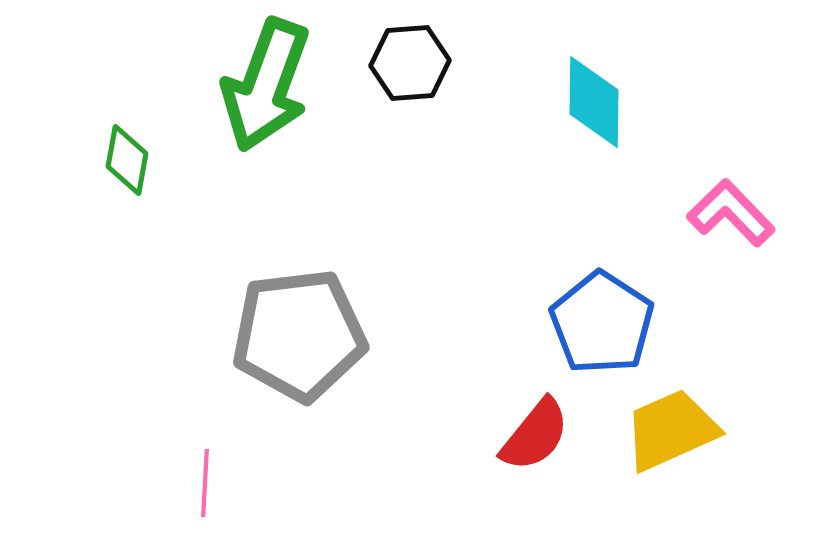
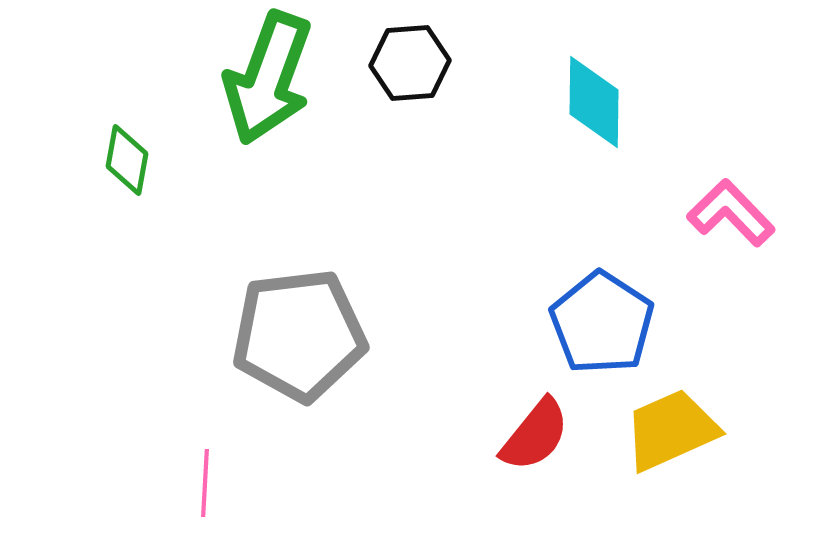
green arrow: moved 2 px right, 7 px up
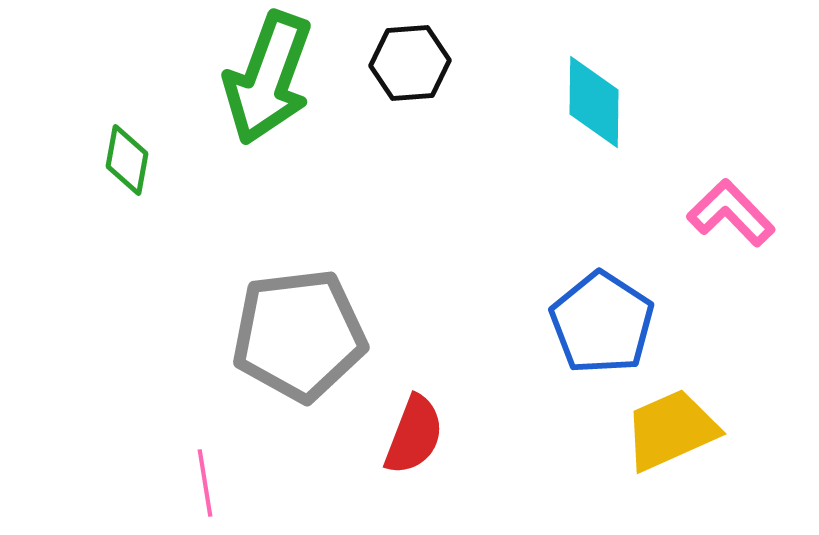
red semicircle: moved 121 px left; rotated 18 degrees counterclockwise
pink line: rotated 12 degrees counterclockwise
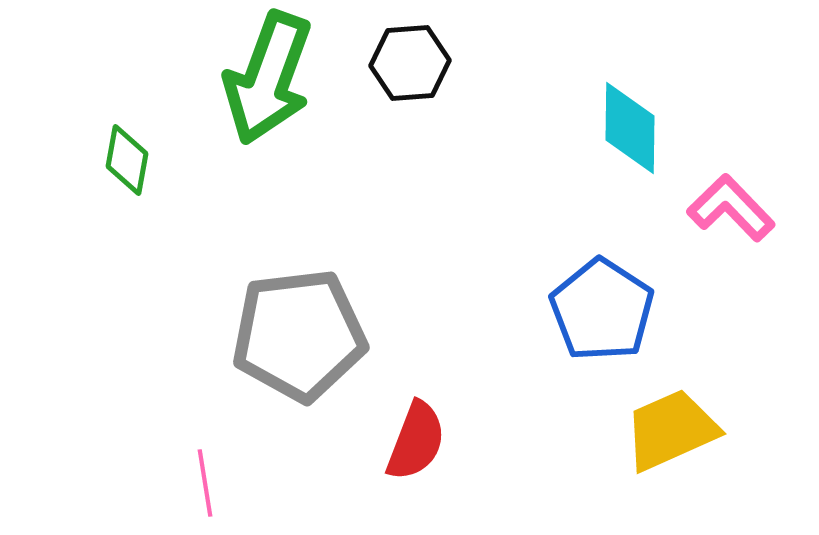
cyan diamond: moved 36 px right, 26 px down
pink L-shape: moved 5 px up
blue pentagon: moved 13 px up
red semicircle: moved 2 px right, 6 px down
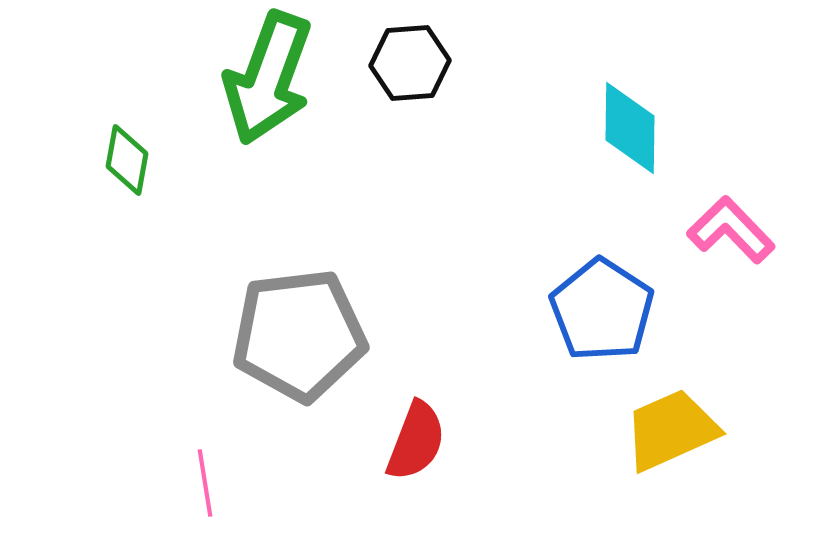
pink L-shape: moved 22 px down
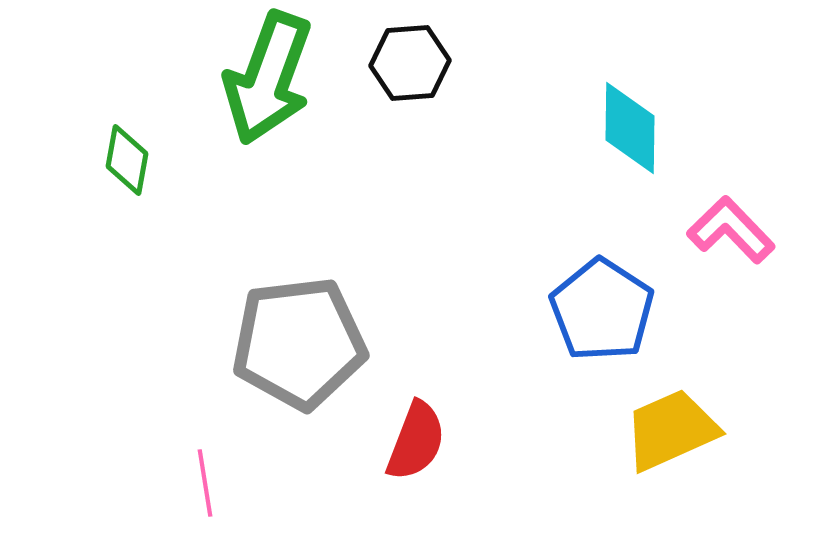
gray pentagon: moved 8 px down
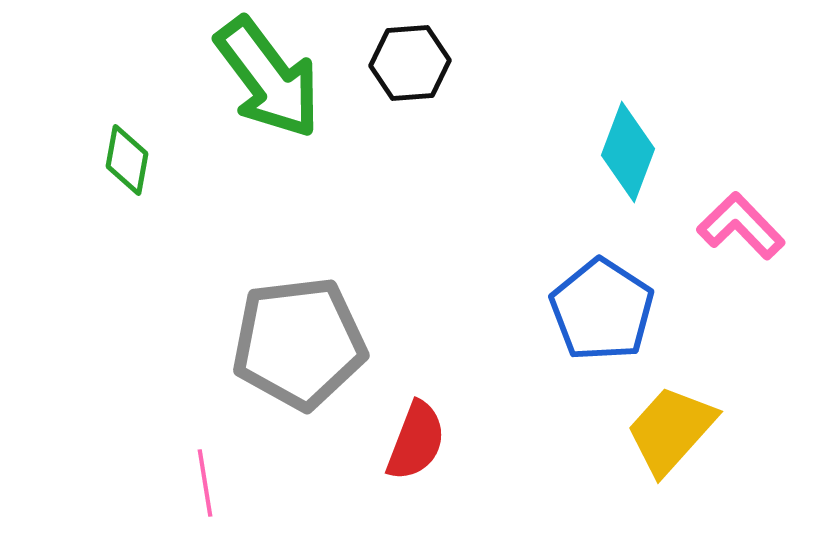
green arrow: rotated 57 degrees counterclockwise
cyan diamond: moved 2 px left, 24 px down; rotated 20 degrees clockwise
pink L-shape: moved 10 px right, 4 px up
yellow trapezoid: rotated 24 degrees counterclockwise
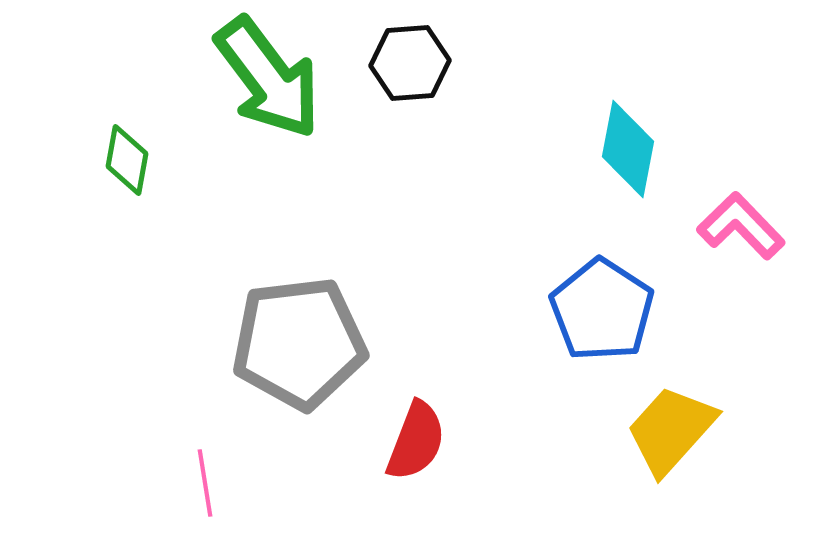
cyan diamond: moved 3 px up; rotated 10 degrees counterclockwise
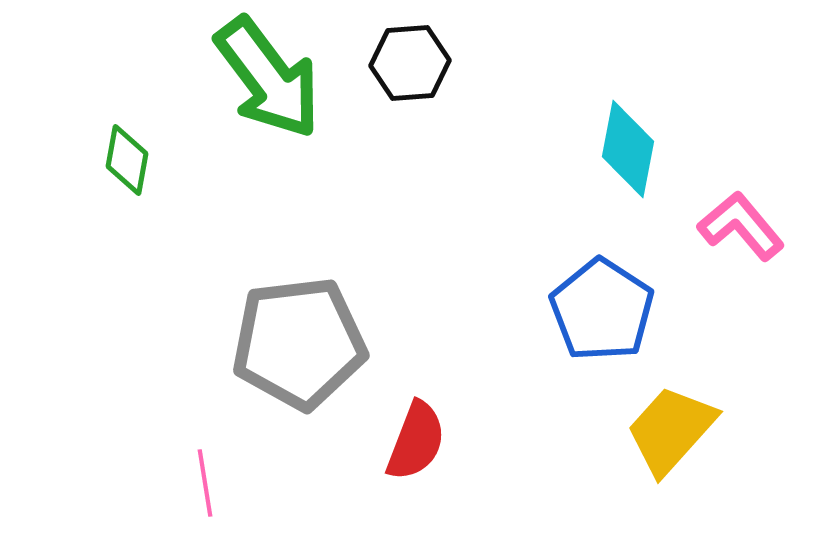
pink L-shape: rotated 4 degrees clockwise
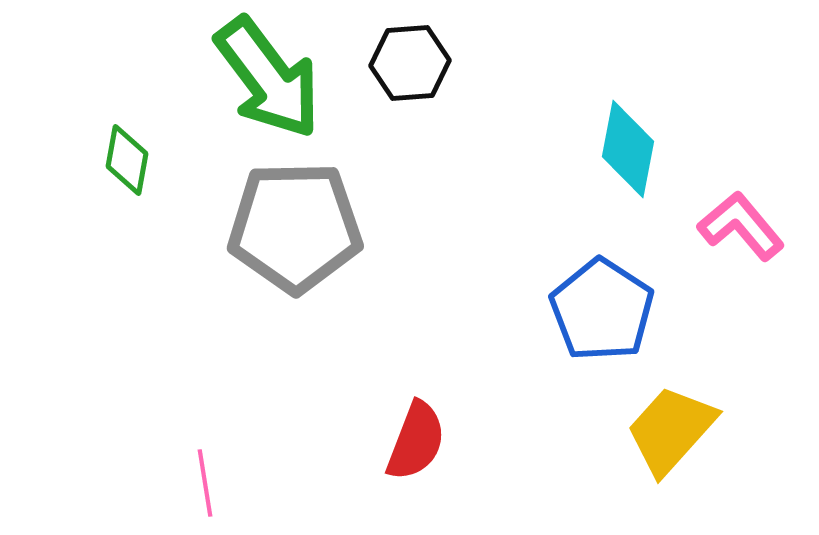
gray pentagon: moved 4 px left, 116 px up; rotated 6 degrees clockwise
